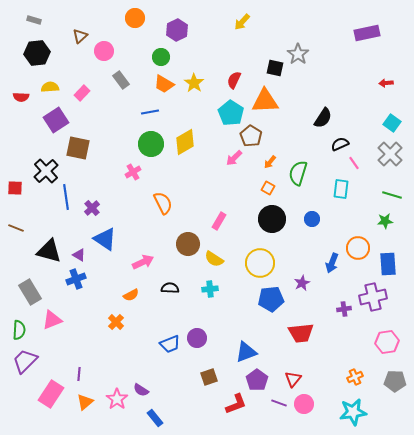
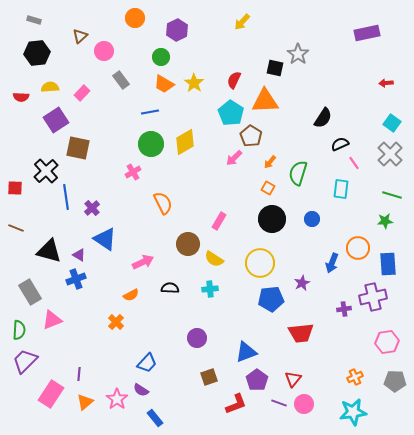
blue trapezoid at (170, 344): moved 23 px left, 19 px down; rotated 25 degrees counterclockwise
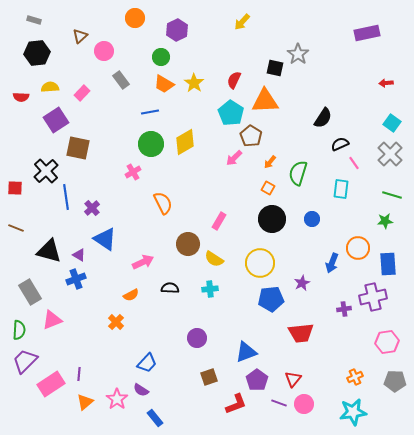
pink rectangle at (51, 394): moved 10 px up; rotated 24 degrees clockwise
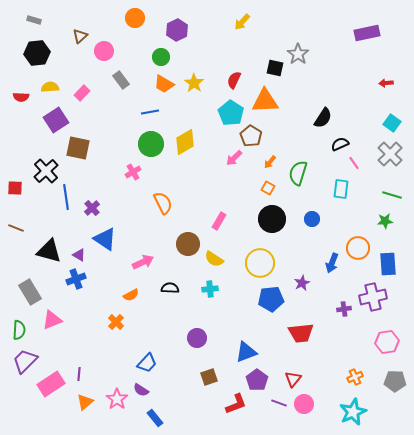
cyan star at (353, 412): rotated 16 degrees counterclockwise
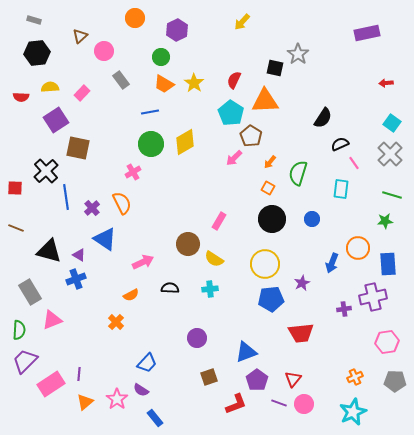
orange semicircle at (163, 203): moved 41 px left
yellow circle at (260, 263): moved 5 px right, 1 px down
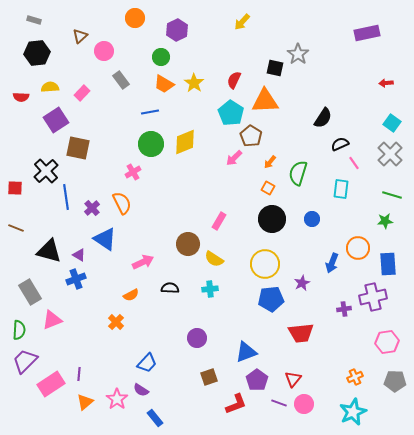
yellow diamond at (185, 142): rotated 8 degrees clockwise
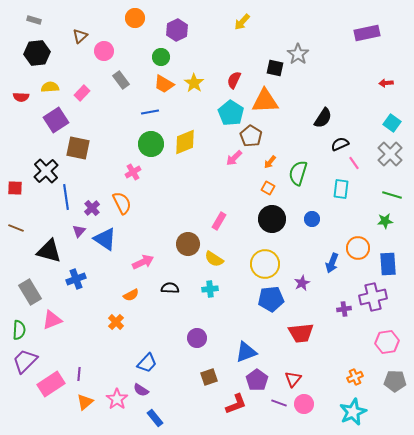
purple triangle at (79, 255): moved 24 px up; rotated 40 degrees clockwise
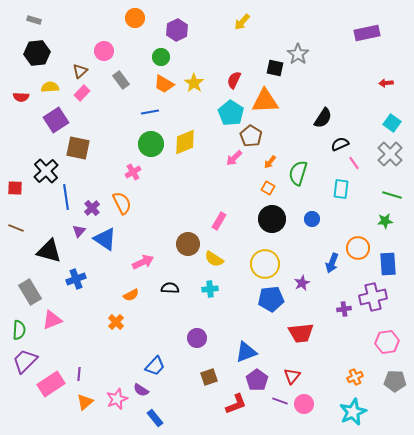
brown triangle at (80, 36): moved 35 px down
blue trapezoid at (147, 363): moved 8 px right, 3 px down
red triangle at (293, 379): moved 1 px left, 3 px up
pink star at (117, 399): rotated 15 degrees clockwise
purple line at (279, 403): moved 1 px right, 2 px up
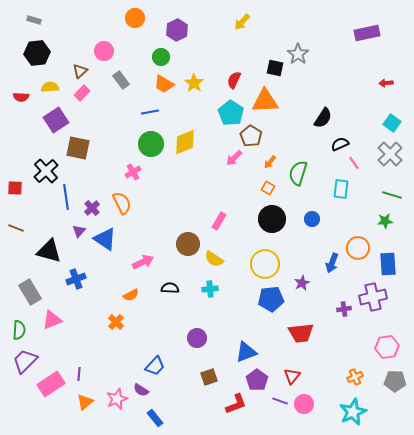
pink hexagon at (387, 342): moved 5 px down
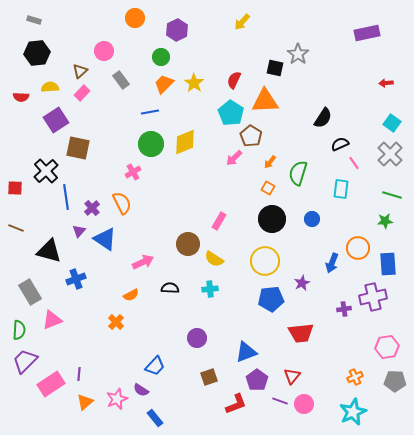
orange trapezoid at (164, 84): rotated 105 degrees clockwise
yellow circle at (265, 264): moved 3 px up
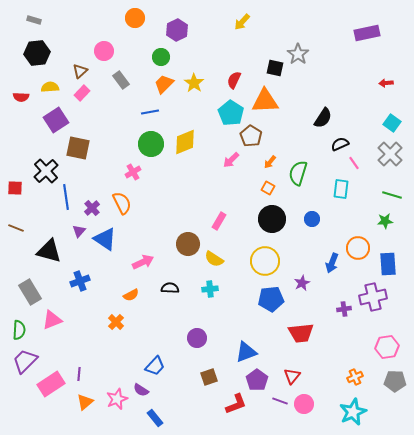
pink arrow at (234, 158): moved 3 px left, 2 px down
blue cross at (76, 279): moved 4 px right, 2 px down
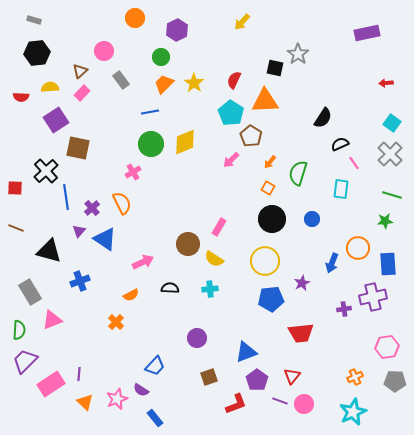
pink rectangle at (219, 221): moved 6 px down
orange triangle at (85, 402): rotated 36 degrees counterclockwise
